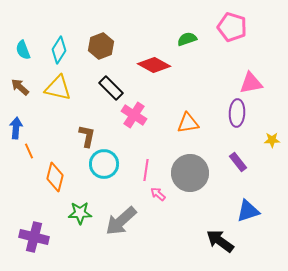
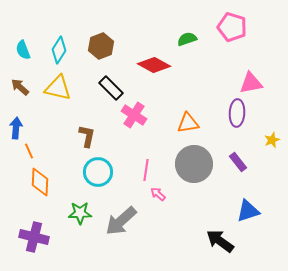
yellow star: rotated 21 degrees counterclockwise
cyan circle: moved 6 px left, 8 px down
gray circle: moved 4 px right, 9 px up
orange diamond: moved 15 px left, 5 px down; rotated 12 degrees counterclockwise
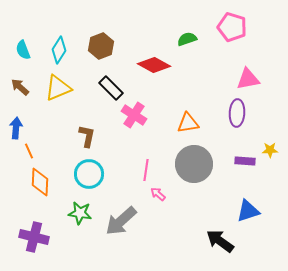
pink triangle: moved 3 px left, 4 px up
yellow triangle: rotated 36 degrees counterclockwise
yellow star: moved 2 px left, 10 px down; rotated 21 degrees clockwise
purple rectangle: moved 7 px right, 1 px up; rotated 48 degrees counterclockwise
cyan circle: moved 9 px left, 2 px down
green star: rotated 10 degrees clockwise
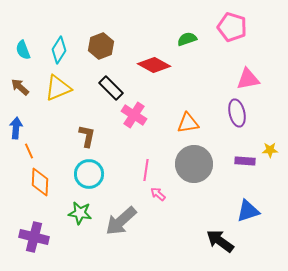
purple ellipse: rotated 16 degrees counterclockwise
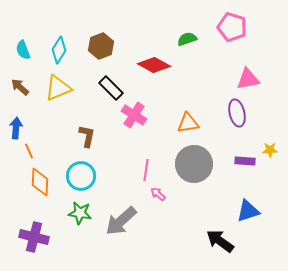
cyan circle: moved 8 px left, 2 px down
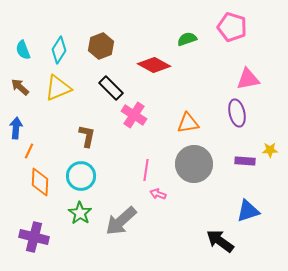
orange line: rotated 49 degrees clockwise
pink arrow: rotated 21 degrees counterclockwise
green star: rotated 25 degrees clockwise
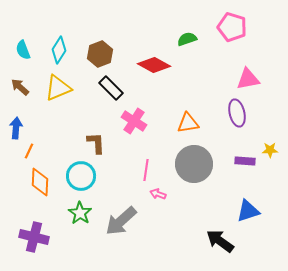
brown hexagon: moved 1 px left, 8 px down
pink cross: moved 6 px down
brown L-shape: moved 9 px right, 7 px down; rotated 15 degrees counterclockwise
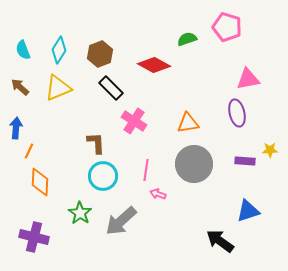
pink pentagon: moved 5 px left
cyan circle: moved 22 px right
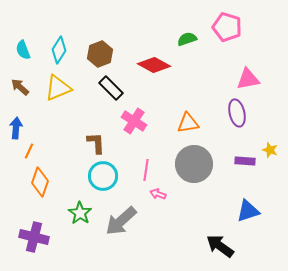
yellow star: rotated 21 degrees clockwise
orange diamond: rotated 16 degrees clockwise
black arrow: moved 5 px down
